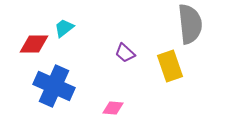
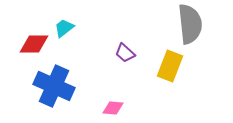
yellow rectangle: rotated 40 degrees clockwise
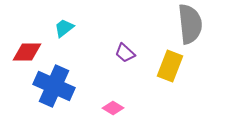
red diamond: moved 7 px left, 8 px down
pink diamond: rotated 25 degrees clockwise
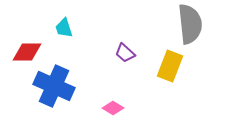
cyan trapezoid: rotated 70 degrees counterclockwise
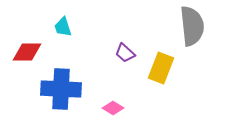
gray semicircle: moved 2 px right, 2 px down
cyan trapezoid: moved 1 px left, 1 px up
yellow rectangle: moved 9 px left, 2 px down
blue cross: moved 7 px right, 3 px down; rotated 21 degrees counterclockwise
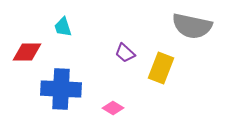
gray semicircle: rotated 108 degrees clockwise
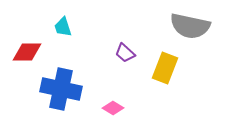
gray semicircle: moved 2 px left
yellow rectangle: moved 4 px right
blue cross: rotated 9 degrees clockwise
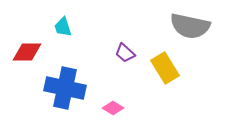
yellow rectangle: rotated 52 degrees counterclockwise
blue cross: moved 4 px right, 1 px up
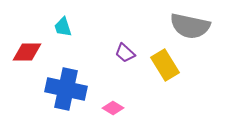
yellow rectangle: moved 3 px up
blue cross: moved 1 px right, 1 px down
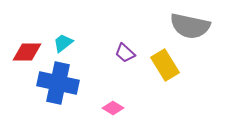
cyan trapezoid: moved 16 px down; rotated 70 degrees clockwise
blue cross: moved 8 px left, 6 px up
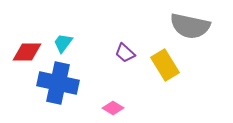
cyan trapezoid: rotated 15 degrees counterclockwise
